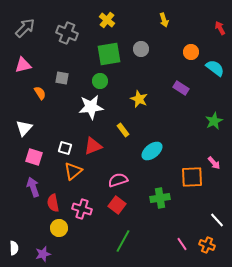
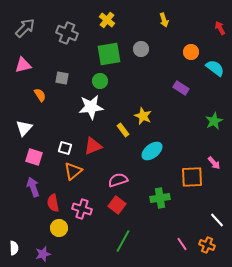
orange semicircle: moved 2 px down
yellow star: moved 4 px right, 17 px down
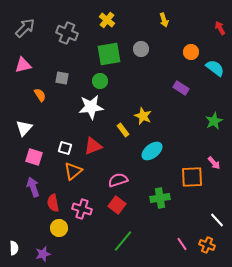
green line: rotated 10 degrees clockwise
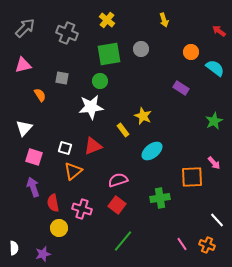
red arrow: moved 1 px left, 3 px down; rotated 24 degrees counterclockwise
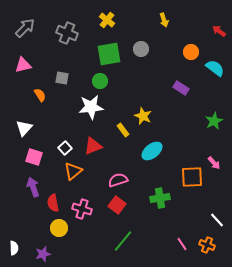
white square: rotated 32 degrees clockwise
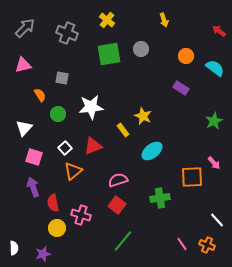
orange circle: moved 5 px left, 4 px down
green circle: moved 42 px left, 33 px down
pink cross: moved 1 px left, 6 px down
yellow circle: moved 2 px left
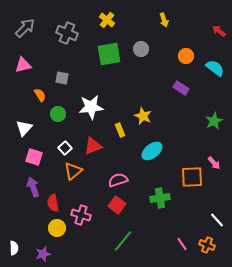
yellow rectangle: moved 3 px left; rotated 16 degrees clockwise
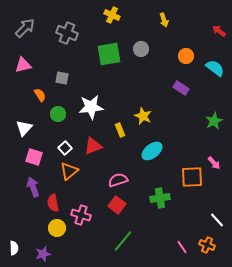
yellow cross: moved 5 px right, 5 px up; rotated 14 degrees counterclockwise
orange triangle: moved 4 px left
pink line: moved 3 px down
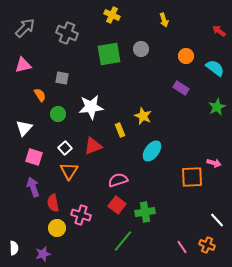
green star: moved 3 px right, 14 px up
cyan ellipse: rotated 15 degrees counterclockwise
pink arrow: rotated 32 degrees counterclockwise
orange triangle: rotated 18 degrees counterclockwise
green cross: moved 15 px left, 14 px down
